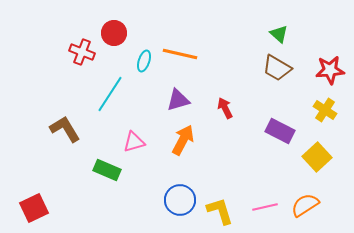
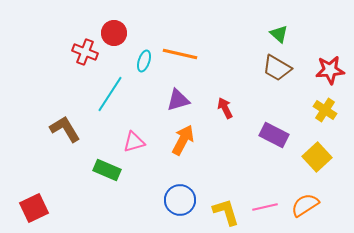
red cross: moved 3 px right
purple rectangle: moved 6 px left, 4 px down
yellow L-shape: moved 6 px right, 1 px down
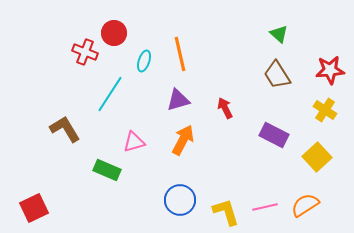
orange line: rotated 64 degrees clockwise
brown trapezoid: moved 7 px down; rotated 28 degrees clockwise
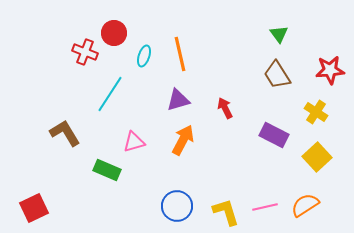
green triangle: rotated 12 degrees clockwise
cyan ellipse: moved 5 px up
yellow cross: moved 9 px left, 2 px down
brown L-shape: moved 4 px down
blue circle: moved 3 px left, 6 px down
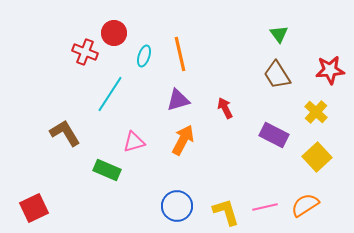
yellow cross: rotated 10 degrees clockwise
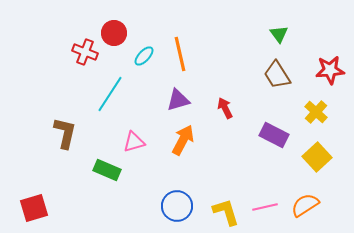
cyan ellipse: rotated 25 degrees clockwise
brown L-shape: rotated 44 degrees clockwise
red square: rotated 8 degrees clockwise
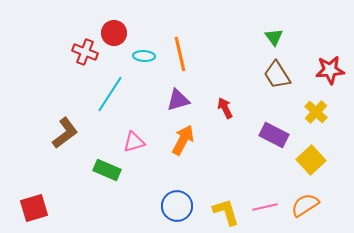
green triangle: moved 5 px left, 3 px down
cyan ellipse: rotated 50 degrees clockwise
brown L-shape: rotated 40 degrees clockwise
yellow square: moved 6 px left, 3 px down
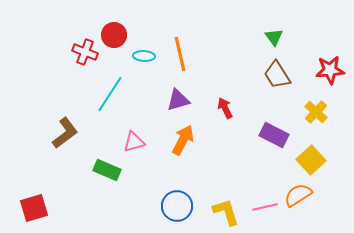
red circle: moved 2 px down
orange semicircle: moved 7 px left, 10 px up
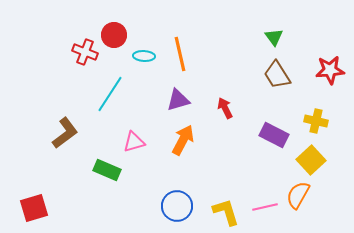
yellow cross: moved 9 px down; rotated 30 degrees counterclockwise
orange semicircle: rotated 28 degrees counterclockwise
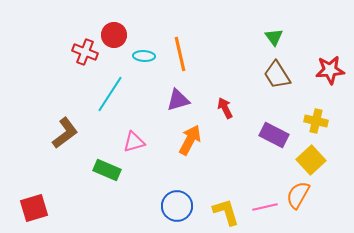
orange arrow: moved 7 px right
